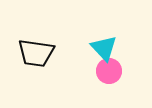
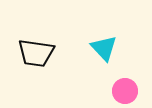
pink circle: moved 16 px right, 20 px down
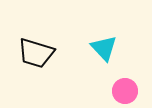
black trapezoid: rotated 9 degrees clockwise
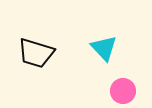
pink circle: moved 2 px left
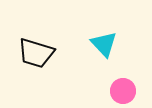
cyan triangle: moved 4 px up
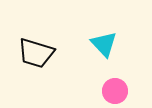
pink circle: moved 8 px left
